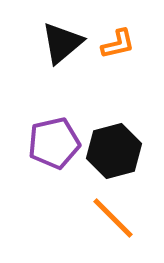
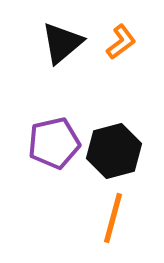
orange L-shape: moved 3 px right, 2 px up; rotated 24 degrees counterclockwise
orange line: rotated 60 degrees clockwise
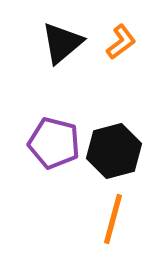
purple pentagon: rotated 27 degrees clockwise
orange line: moved 1 px down
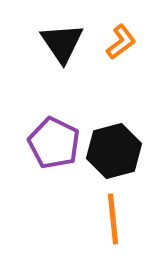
black triangle: rotated 24 degrees counterclockwise
purple pentagon: rotated 12 degrees clockwise
orange line: rotated 21 degrees counterclockwise
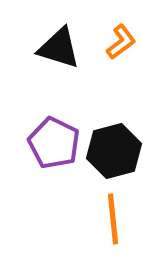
black triangle: moved 3 px left, 5 px down; rotated 39 degrees counterclockwise
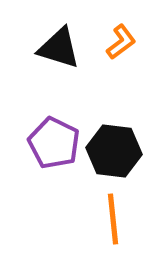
black hexagon: rotated 22 degrees clockwise
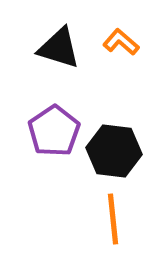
orange L-shape: rotated 102 degrees counterclockwise
purple pentagon: moved 12 px up; rotated 12 degrees clockwise
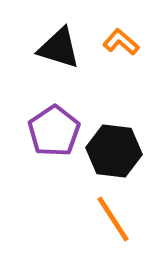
orange line: rotated 27 degrees counterclockwise
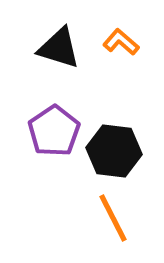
orange line: moved 1 px up; rotated 6 degrees clockwise
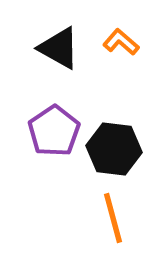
black triangle: rotated 12 degrees clockwise
black hexagon: moved 2 px up
orange line: rotated 12 degrees clockwise
